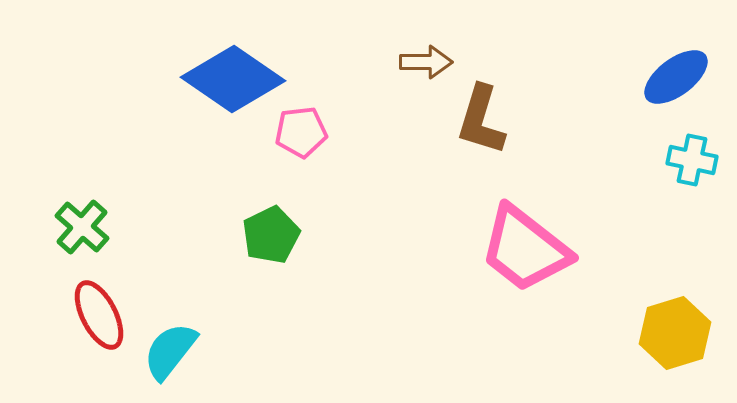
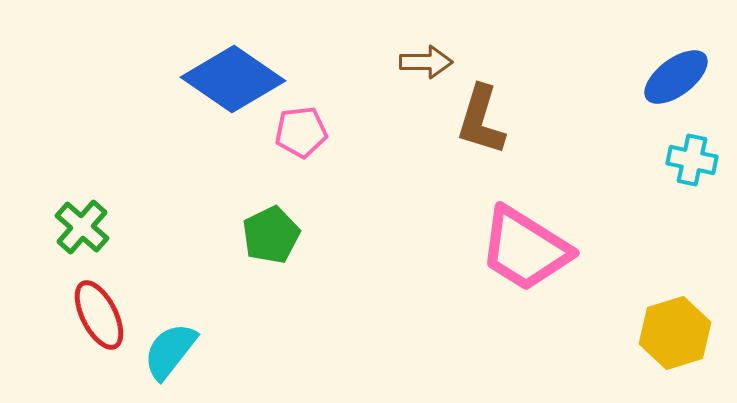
pink trapezoid: rotated 6 degrees counterclockwise
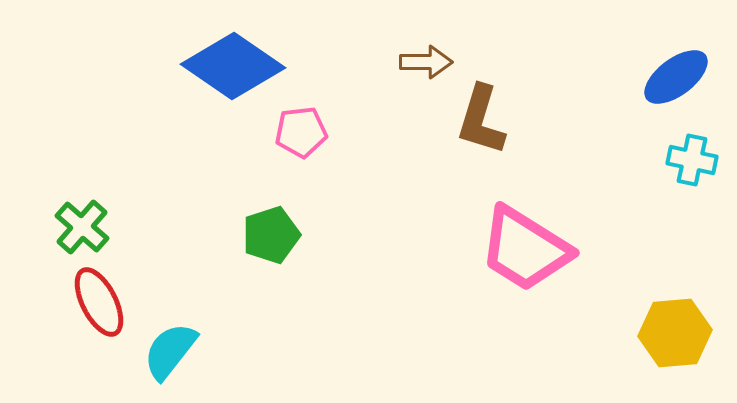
blue diamond: moved 13 px up
green pentagon: rotated 8 degrees clockwise
red ellipse: moved 13 px up
yellow hexagon: rotated 12 degrees clockwise
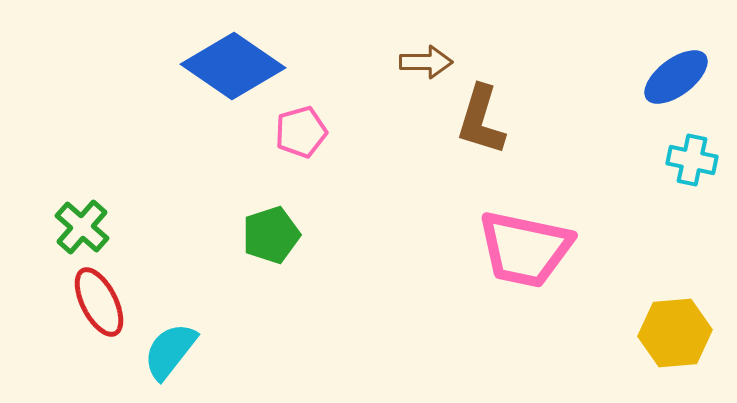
pink pentagon: rotated 9 degrees counterclockwise
pink trapezoid: rotated 20 degrees counterclockwise
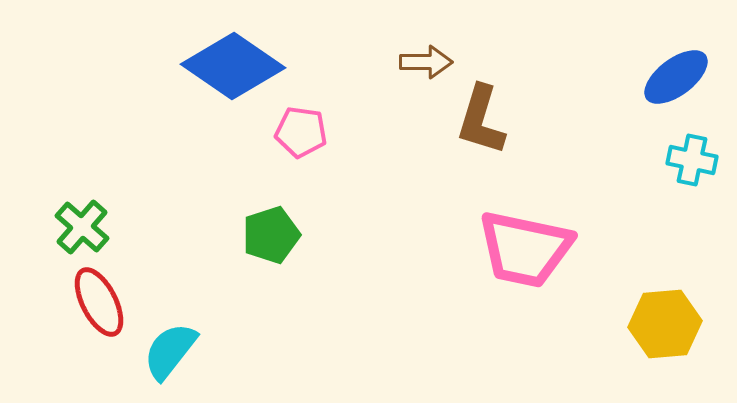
pink pentagon: rotated 24 degrees clockwise
yellow hexagon: moved 10 px left, 9 px up
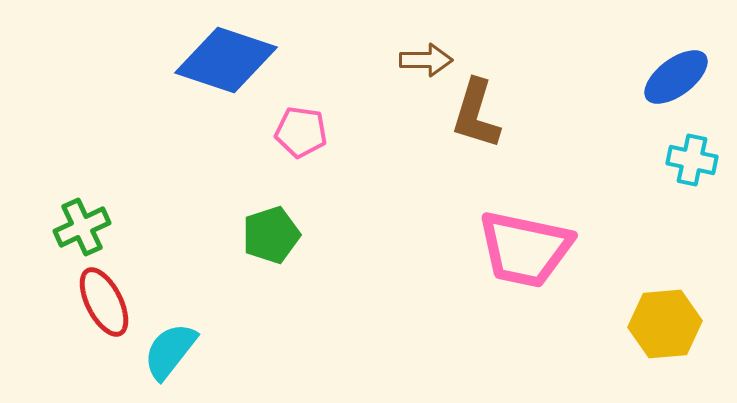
brown arrow: moved 2 px up
blue diamond: moved 7 px left, 6 px up; rotated 16 degrees counterclockwise
brown L-shape: moved 5 px left, 6 px up
green cross: rotated 24 degrees clockwise
red ellipse: moved 5 px right
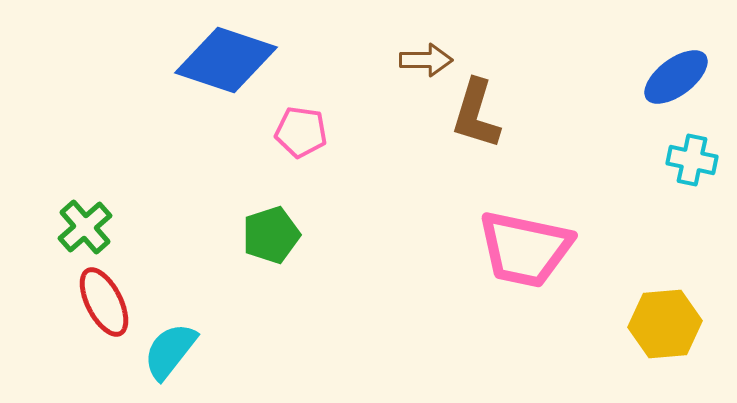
green cross: moved 3 px right; rotated 16 degrees counterclockwise
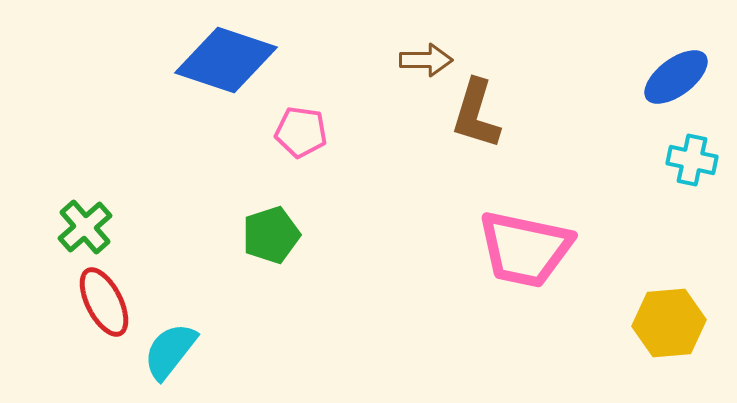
yellow hexagon: moved 4 px right, 1 px up
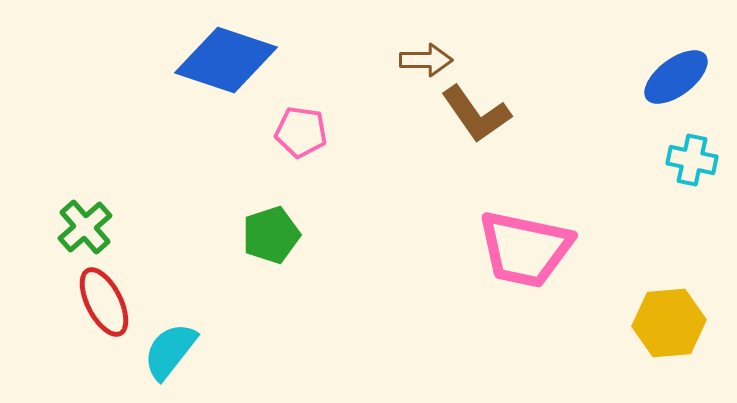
brown L-shape: rotated 52 degrees counterclockwise
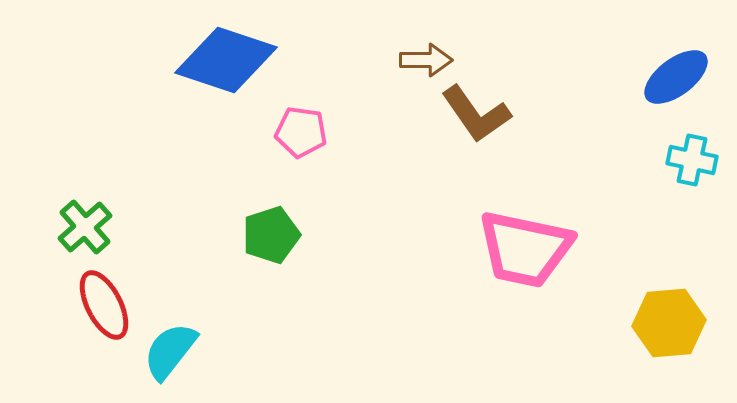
red ellipse: moved 3 px down
